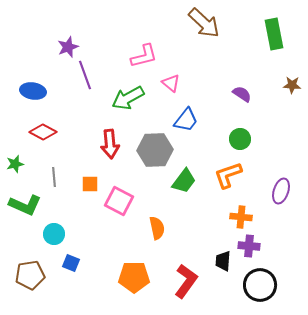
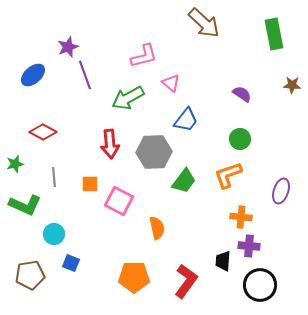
blue ellipse: moved 16 px up; rotated 50 degrees counterclockwise
gray hexagon: moved 1 px left, 2 px down
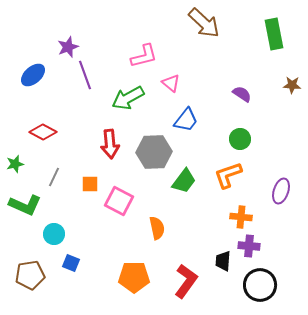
gray line: rotated 30 degrees clockwise
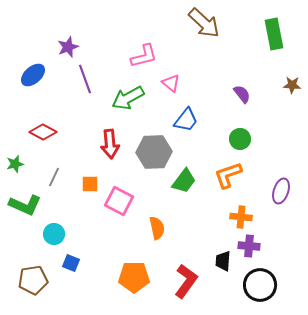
purple line: moved 4 px down
purple semicircle: rotated 18 degrees clockwise
brown pentagon: moved 3 px right, 5 px down
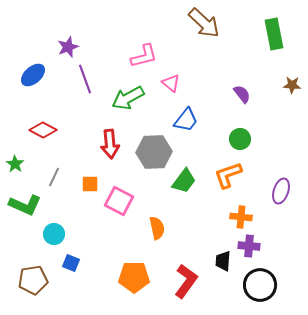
red diamond: moved 2 px up
green star: rotated 24 degrees counterclockwise
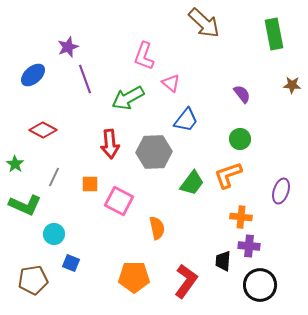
pink L-shape: rotated 124 degrees clockwise
green trapezoid: moved 8 px right, 2 px down
